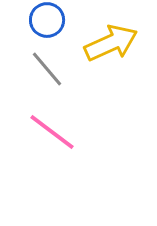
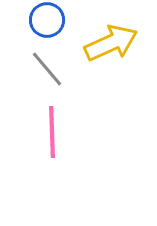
pink line: rotated 51 degrees clockwise
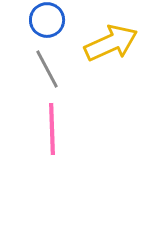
gray line: rotated 12 degrees clockwise
pink line: moved 3 px up
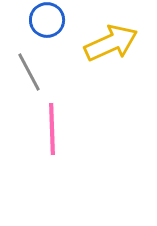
gray line: moved 18 px left, 3 px down
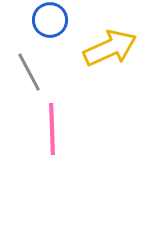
blue circle: moved 3 px right
yellow arrow: moved 1 px left, 5 px down
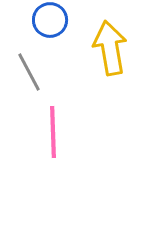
yellow arrow: rotated 76 degrees counterclockwise
pink line: moved 1 px right, 3 px down
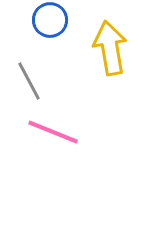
gray line: moved 9 px down
pink line: rotated 66 degrees counterclockwise
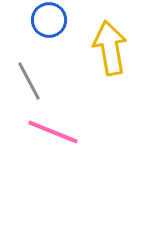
blue circle: moved 1 px left
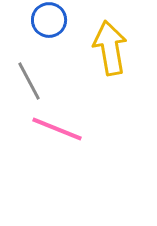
pink line: moved 4 px right, 3 px up
